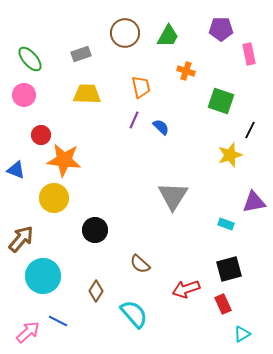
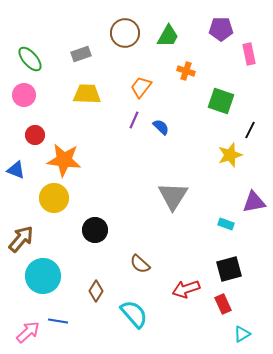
orange trapezoid: rotated 130 degrees counterclockwise
red circle: moved 6 px left
blue line: rotated 18 degrees counterclockwise
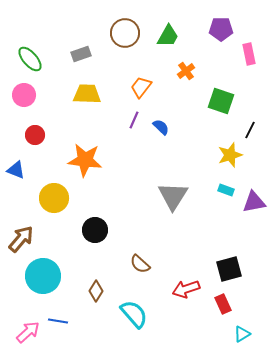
orange cross: rotated 36 degrees clockwise
orange star: moved 21 px right
cyan rectangle: moved 34 px up
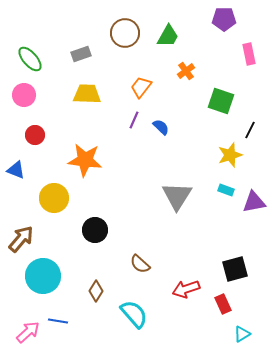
purple pentagon: moved 3 px right, 10 px up
gray triangle: moved 4 px right
black square: moved 6 px right
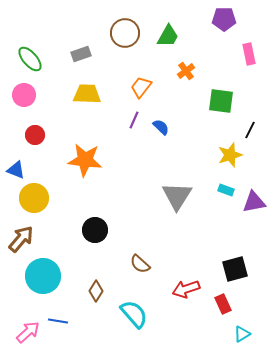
green square: rotated 12 degrees counterclockwise
yellow circle: moved 20 px left
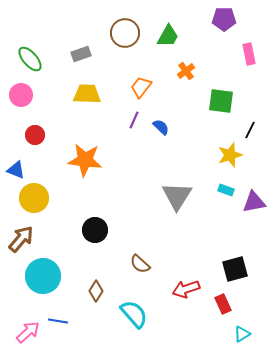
pink circle: moved 3 px left
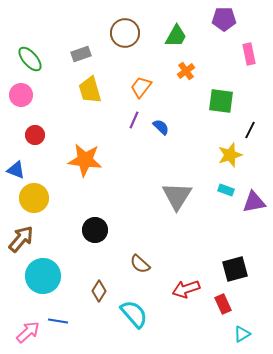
green trapezoid: moved 8 px right
yellow trapezoid: moved 3 px right, 4 px up; rotated 108 degrees counterclockwise
brown diamond: moved 3 px right
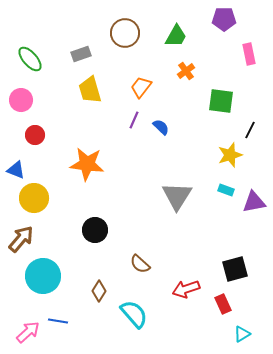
pink circle: moved 5 px down
orange star: moved 2 px right, 4 px down
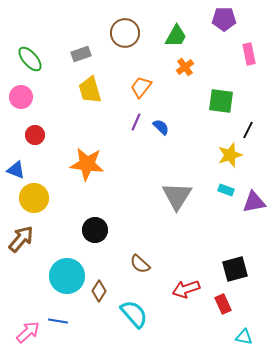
orange cross: moved 1 px left, 4 px up
pink circle: moved 3 px up
purple line: moved 2 px right, 2 px down
black line: moved 2 px left
cyan circle: moved 24 px right
cyan triangle: moved 2 px right, 3 px down; rotated 42 degrees clockwise
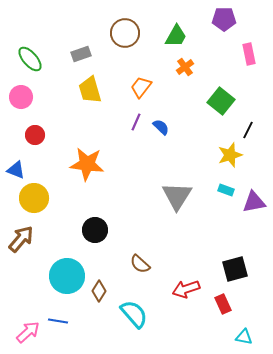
green square: rotated 32 degrees clockwise
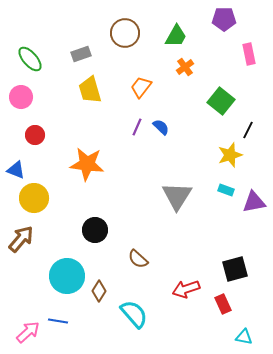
purple line: moved 1 px right, 5 px down
brown semicircle: moved 2 px left, 5 px up
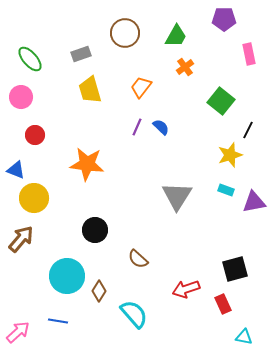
pink arrow: moved 10 px left
